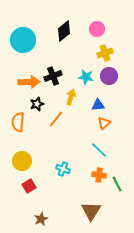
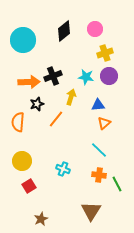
pink circle: moved 2 px left
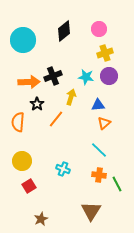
pink circle: moved 4 px right
black star: rotated 16 degrees counterclockwise
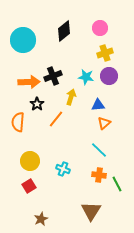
pink circle: moved 1 px right, 1 px up
yellow circle: moved 8 px right
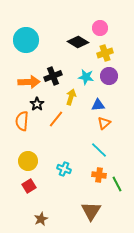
black diamond: moved 14 px right, 11 px down; rotated 70 degrees clockwise
cyan circle: moved 3 px right
orange semicircle: moved 4 px right, 1 px up
yellow circle: moved 2 px left
cyan cross: moved 1 px right
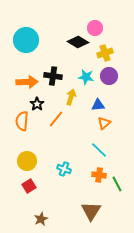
pink circle: moved 5 px left
black cross: rotated 30 degrees clockwise
orange arrow: moved 2 px left
yellow circle: moved 1 px left
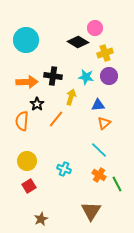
orange cross: rotated 24 degrees clockwise
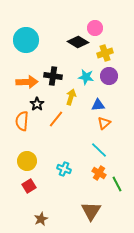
orange cross: moved 2 px up
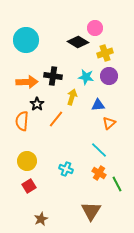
yellow arrow: moved 1 px right
orange triangle: moved 5 px right
cyan cross: moved 2 px right
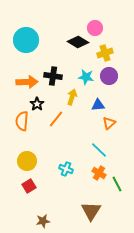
brown star: moved 2 px right, 2 px down; rotated 16 degrees clockwise
